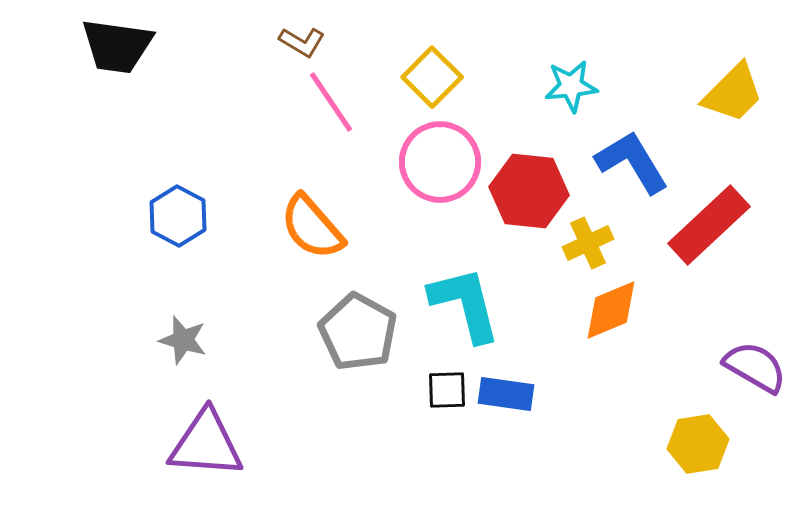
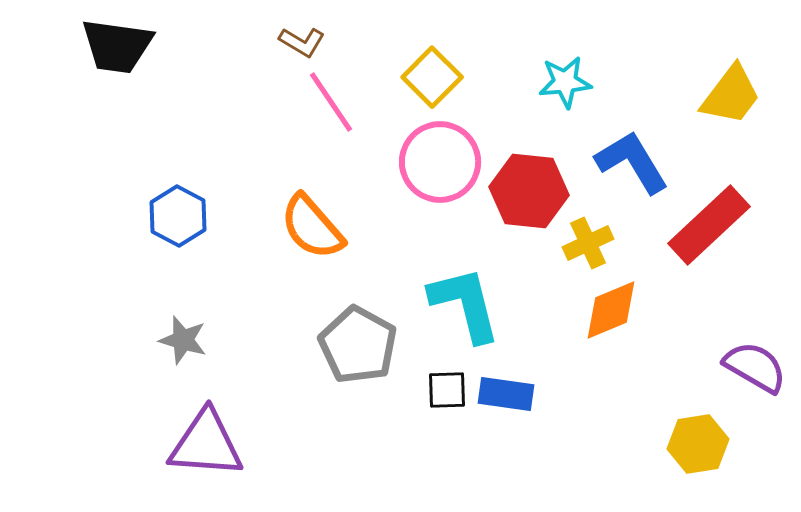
cyan star: moved 6 px left, 4 px up
yellow trapezoid: moved 2 px left, 2 px down; rotated 8 degrees counterclockwise
gray pentagon: moved 13 px down
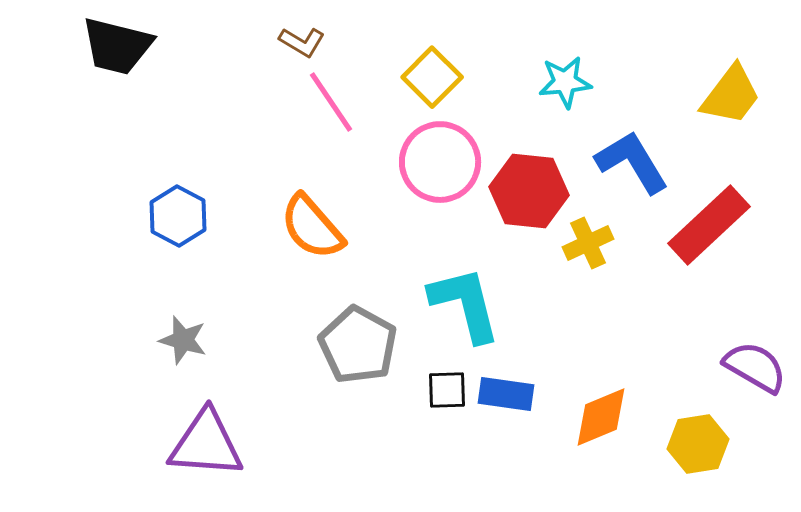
black trapezoid: rotated 6 degrees clockwise
orange diamond: moved 10 px left, 107 px down
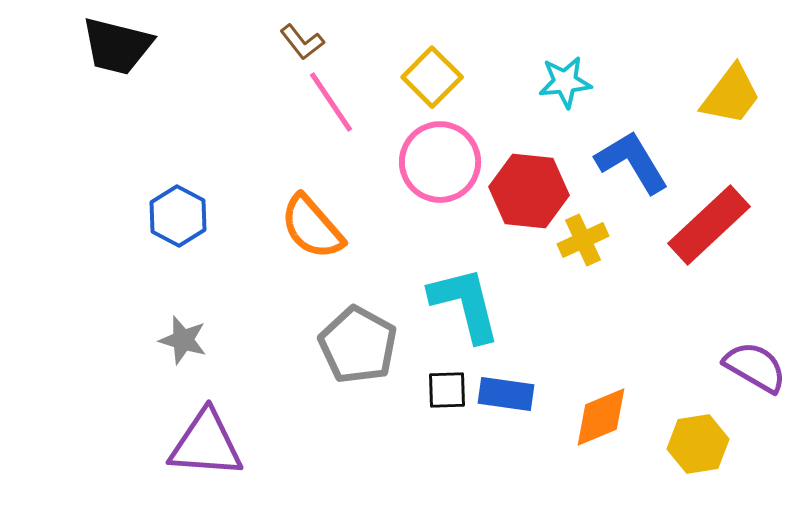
brown L-shape: rotated 21 degrees clockwise
yellow cross: moved 5 px left, 3 px up
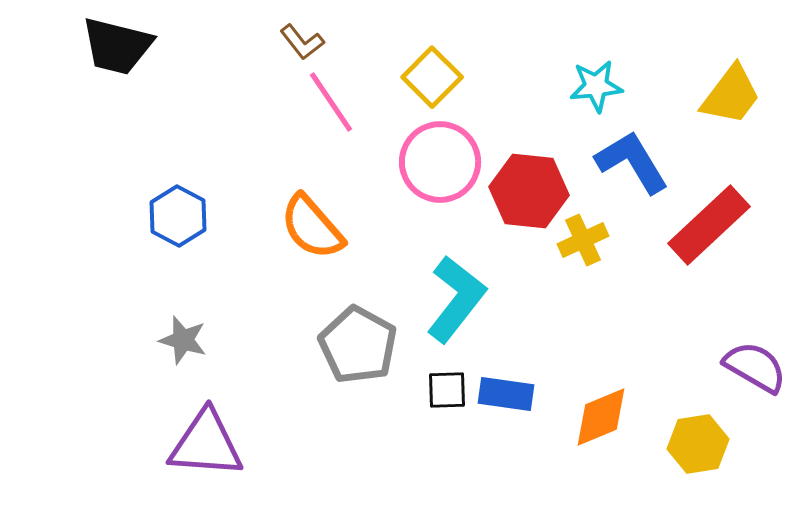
cyan star: moved 31 px right, 4 px down
cyan L-shape: moved 9 px left, 5 px up; rotated 52 degrees clockwise
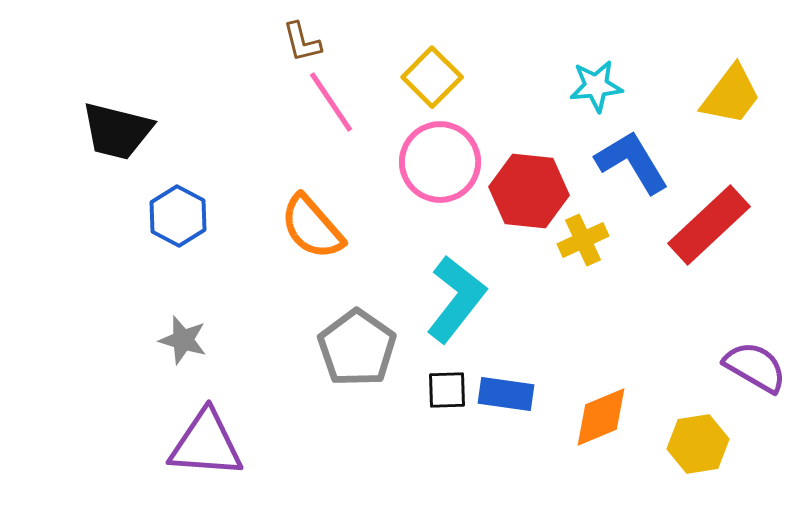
brown L-shape: rotated 24 degrees clockwise
black trapezoid: moved 85 px down
gray pentagon: moved 1 px left, 3 px down; rotated 6 degrees clockwise
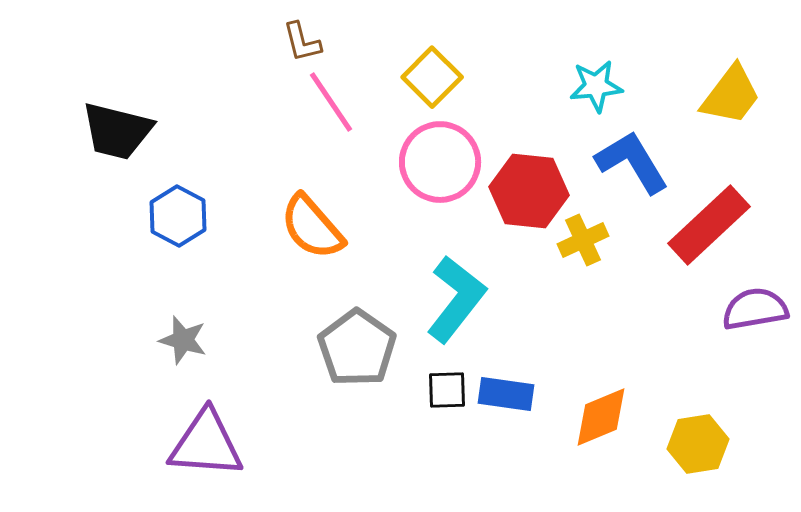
purple semicircle: moved 58 px up; rotated 40 degrees counterclockwise
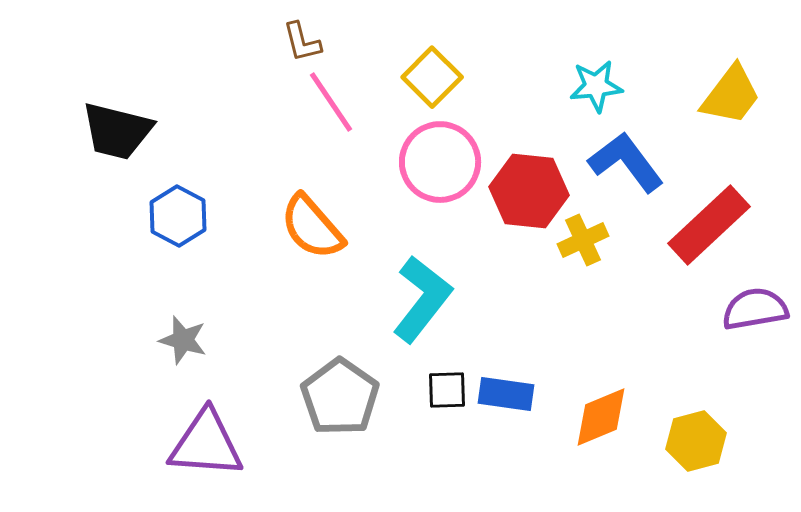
blue L-shape: moved 6 px left; rotated 6 degrees counterclockwise
cyan L-shape: moved 34 px left
gray pentagon: moved 17 px left, 49 px down
yellow hexagon: moved 2 px left, 3 px up; rotated 6 degrees counterclockwise
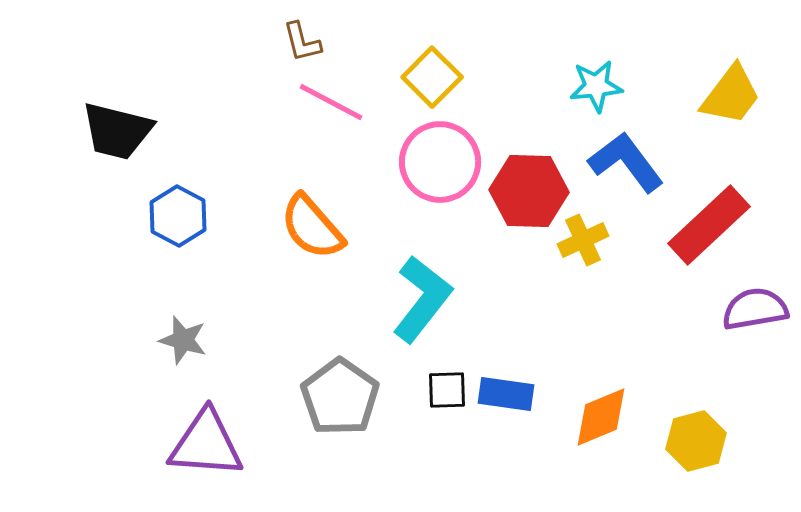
pink line: rotated 28 degrees counterclockwise
red hexagon: rotated 4 degrees counterclockwise
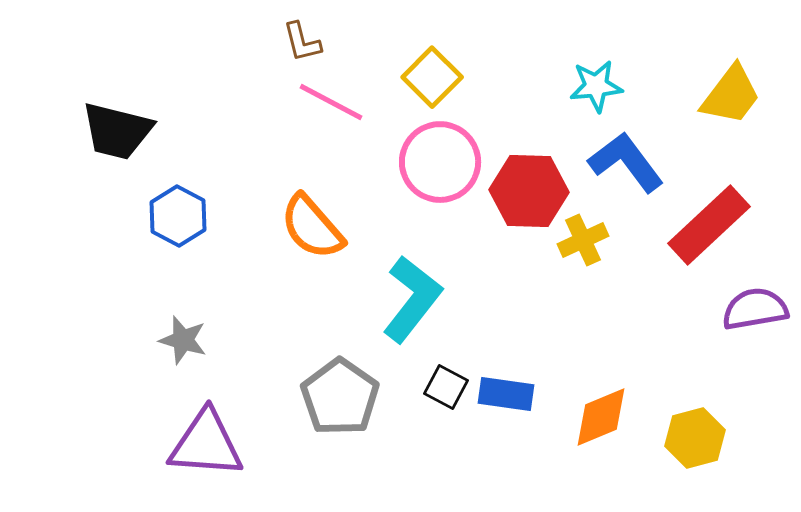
cyan L-shape: moved 10 px left
black square: moved 1 px left, 3 px up; rotated 30 degrees clockwise
yellow hexagon: moved 1 px left, 3 px up
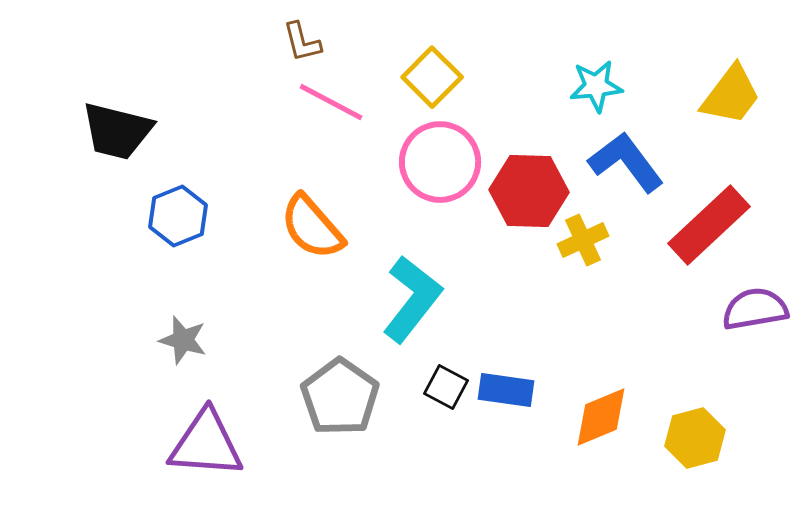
blue hexagon: rotated 10 degrees clockwise
blue rectangle: moved 4 px up
